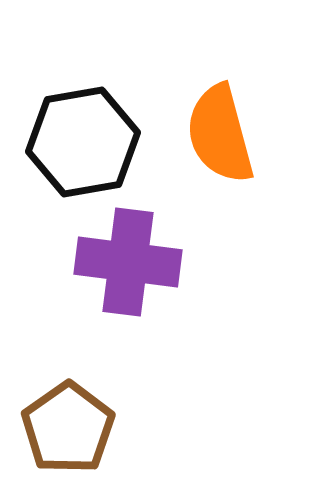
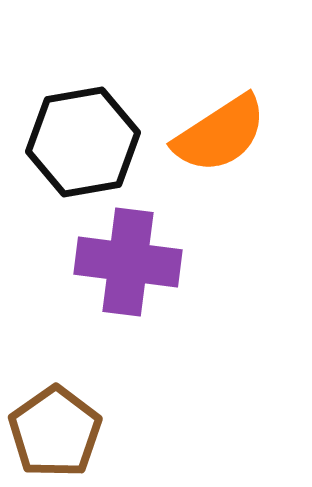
orange semicircle: rotated 108 degrees counterclockwise
brown pentagon: moved 13 px left, 4 px down
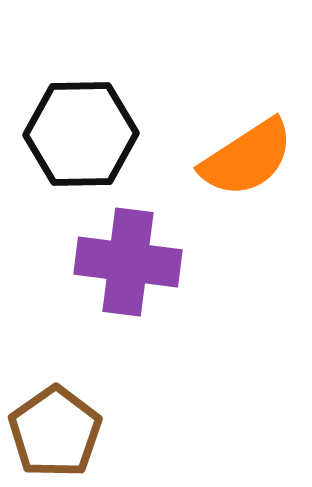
orange semicircle: moved 27 px right, 24 px down
black hexagon: moved 2 px left, 8 px up; rotated 9 degrees clockwise
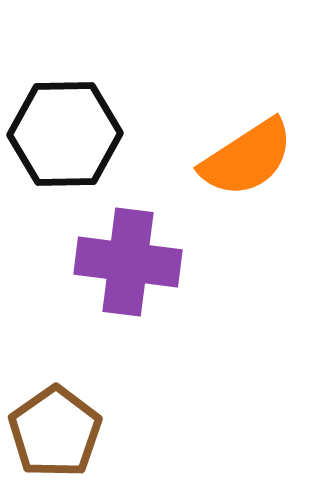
black hexagon: moved 16 px left
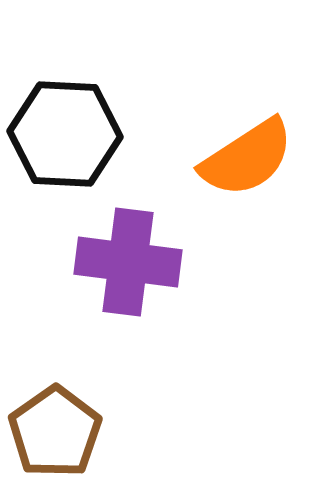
black hexagon: rotated 4 degrees clockwise
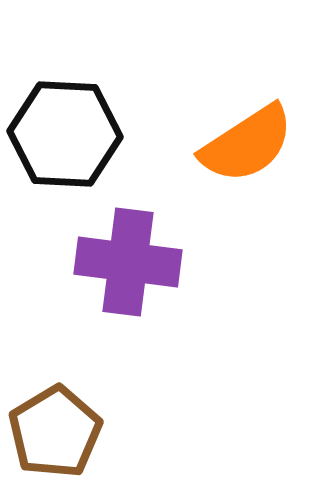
orange semicircle: moved 14 px up
brown pentagon: rotated 4 degrees clockwise
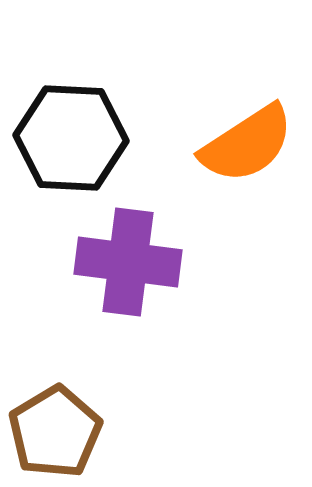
black hexagon: moved 6 px right, 4 px down
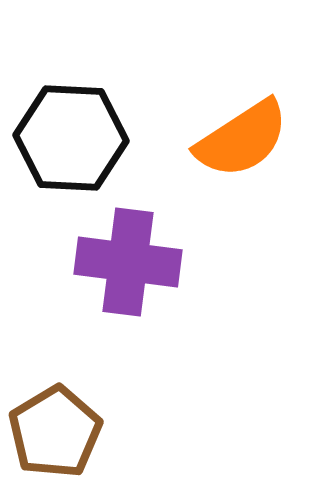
orange semicircle: moved 5 px left, 5 px up
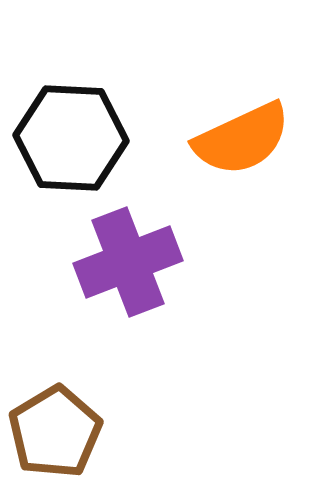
orange semicircle: rotated 8 degrees clockwise
purple cross: rotated 28 degrees counterclockwise
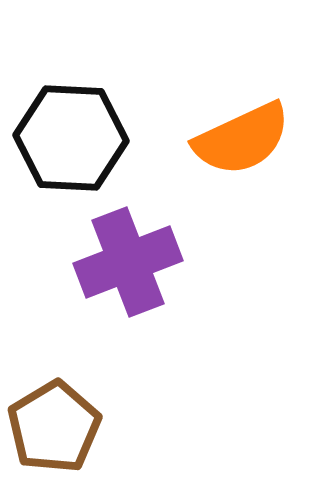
brown pentagon: moved 1 px left, 5 px up
